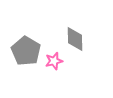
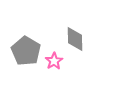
pink star: rotated 18 degrees counterclockwise
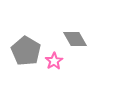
gray diamond: rotated 30 degrees counterclockwise
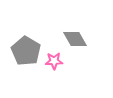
pink star: rotated 30 degrees clockwise
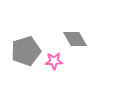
gray pentagon: rotated 24 degrees clockwise
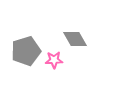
pink star: moved 1 px up
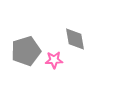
gray diamond: rotated 20 degrees clockwise
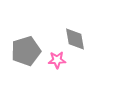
pink star: moved 3 px right
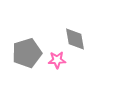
gray pentagon: moved 1 px right, 2 px down
